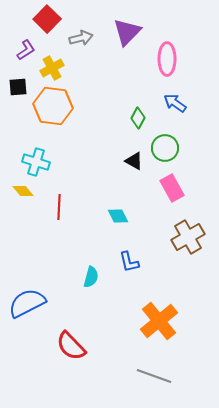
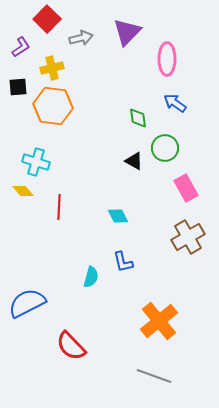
purple L-shape: moved 5 px left, 3 px up
yellow cross: rotated 15 degrees clockwise
green diamond: rotated 35 degrees counterclockwise
pink rectangle: moved 14 px right
blue L-shape: moved 6 px left
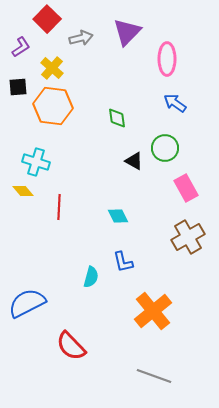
yellow cross: rotated 35 degrees counterclockwise
green diamond: moved 21 px left
orange cross: moved 6 px left, 10 px up
